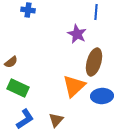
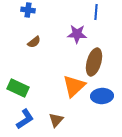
purple star: rotated 24 degrees counterclockwise
brown semicircle: moved 23 px right, 20 px up
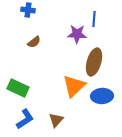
blue line: moved 2 px left, 7 px down
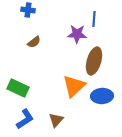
brown ellipse: moved 1 px up
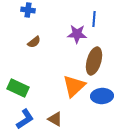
brown triangle: moved 1 px left, 1 px up; rotated 42 degrees counterclockwise
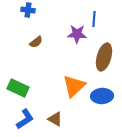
brown semicircle: moved 2 px right
brown ellipse: moved 10 px right, 4 px up
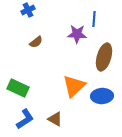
blue cross: rotated 32 degrees counterclockwise
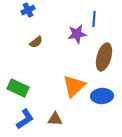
purple star: rotated 12 degrees counterclockwise
brown triangle: rotated 28 degrees counterclockwise
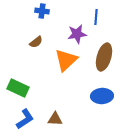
blue cross: moved 14 px right, 1 px down; rotated 32 degrees clockwise
blue line: moved 2 px right, 2 px up
orange triangle: moved 8 px left, 26 px up
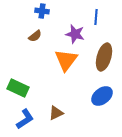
purple star: moved 2 px left; rotated 24 degrees clockwise
brown semicircle: moved 1 px left, 6 px up
orange triangle: rotated 10 degrees counterclockwise
blue ellipse: rotated 35 degrees counterclockwise
brown triangle: moved 1 px right, 6 px up; rotated 28 degrees counterclockwise
